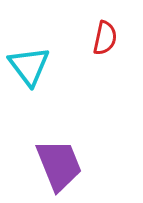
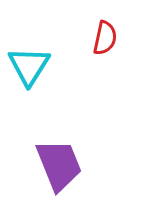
cyan triangle: rotated 9 degrees clockwise
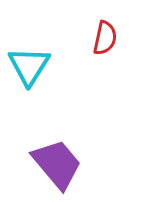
purple trapezoid: moved 2 px left, 1 px up; rotated 18 degrees counterclockwise
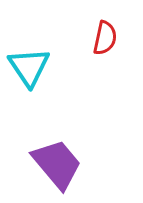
cyan triangle: moved 1 px down; rotated 6 degrees counterclockwise
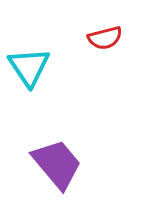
red semicircle: rotated 64 degrees clockwise
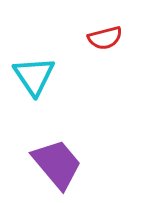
cyan triangle: moved 5 px right, 9 px down
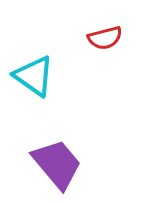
cyan triangle: rotated 21 degrees counterclockwise
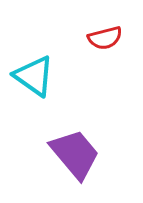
purple trapezoid: moved 18 px right, 10 px up
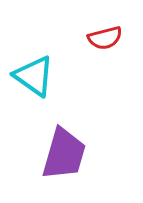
purple trapezoid: moved 11 px left; rotated 56 degrees clockwise
